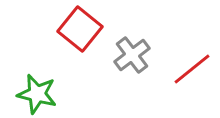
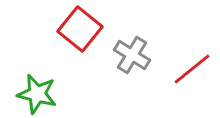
gray cross: rotated 21 degrees counterclockwise
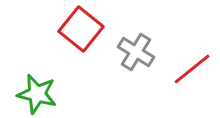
red square: moved 1 px right
gray cross: moved 4 px right, 3 px up
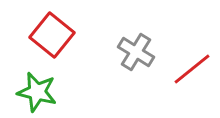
red square: moved 29 px left, 6 px down
green star: moved 2 px up
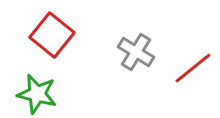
red line: moved 1 px right, 1 px up
green star: moved 2 px down
